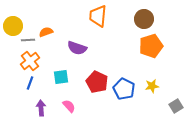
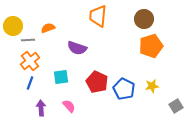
orange semicircle: moved 2 px right, 4 px up
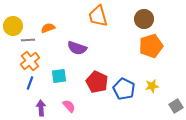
orange trapezoid: rotated 20 degrees counterclockwise
cyan square: moved 2 px left, 1 px up
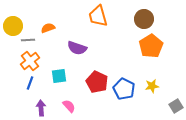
orange pentagon: rotated 15 degrees counterclockwise
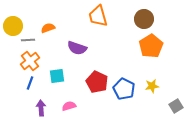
cyan square: moved 2 px left
pink semicircle: rotated 64 degrees counterclockwise
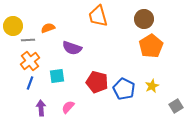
purple semicircle: moved 5 px left
red pentagon: rotated 10 degrees counterclockwise
yellow star: rotated 16 degrees counterclockwise
pink semicircle: moved 1 px left, 1 px down; rotated 32 degrees counterclockwise
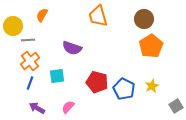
orange semicircle: moved 6 px left, 13 px up; rotated 40 degrees counterclockwise
purple arrow: moved 4 px left; rotated 56 degrees counterclockwise
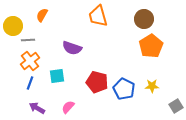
yellow star: rotated 24 degrees clockwise
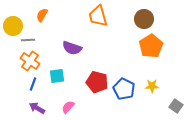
orange cross: rotated 18 degrees counterclockwise
blue line: moved 3 px right, 1 px down
gray square: rotated 24 degrees counterclockwise
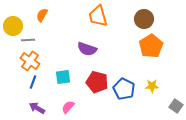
purple semicircle: moved 15 px right, 1 px down
cyan square: moved 6 px right, 1 px down
blue line: moved 2 px up
